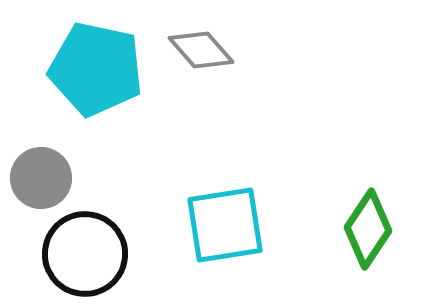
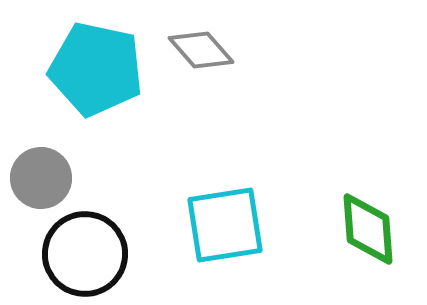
green diamond: rotated 38 degrees counterclockwise
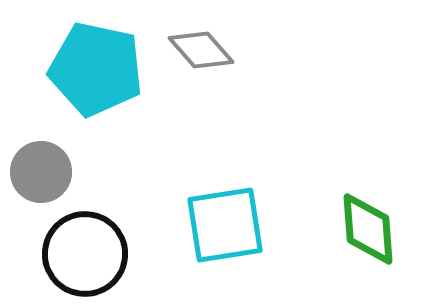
gray circle: moved 6 px up
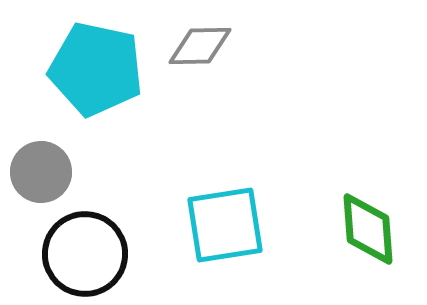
gray diamond: moved 1 px left, 4 px up; rotated 50 degrees counterclockwise
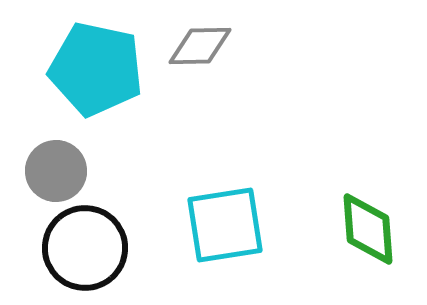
gray circle: moved 15 px right, 1 px up
black circle: moved 6 px up
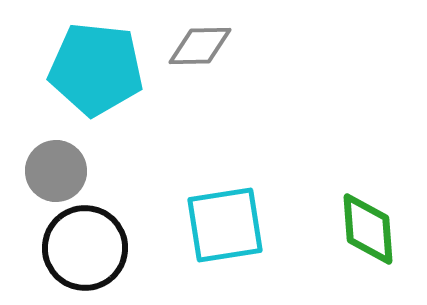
cyan pentagon: rotated 6 degrees counterclockwise
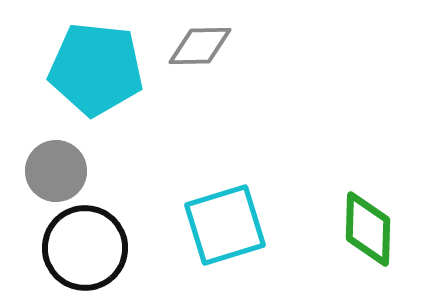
cyan square: rotated 8 degrees counterclockwise
green diamond: rotated 6 degrees clockwise
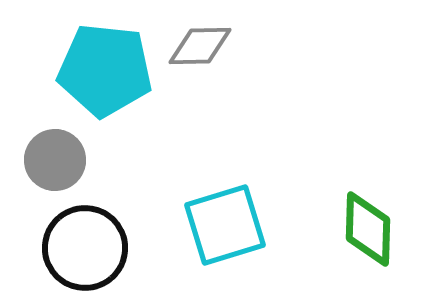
cyan pentagon: moved 9 px right, 1 px down
gray circle: moved 1 px left, 11 px up
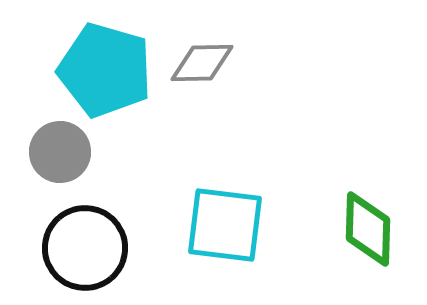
gray diamond: moved 2 px right, 17 px down
cyan pentagon: rotated 10 degrees clockwise
gray circle: moved 5 px right, 8 px up
cyan square: rotated 24 degrees clockwise
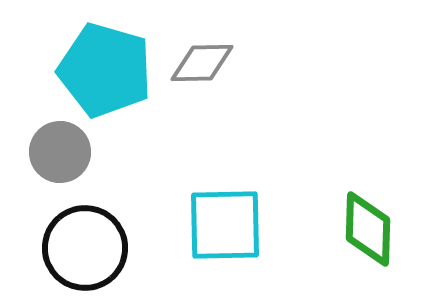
cyan square: rotated 8 degrees counterclockwise
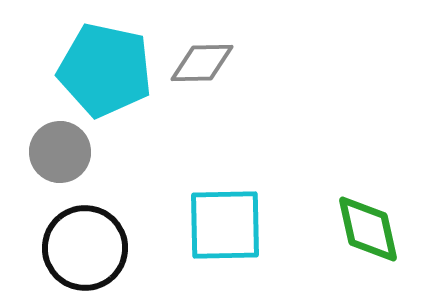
cyan pentagon: rotated 4 degrees counterclockwise
green diamond: rotated 14 degrees counterclockwise
